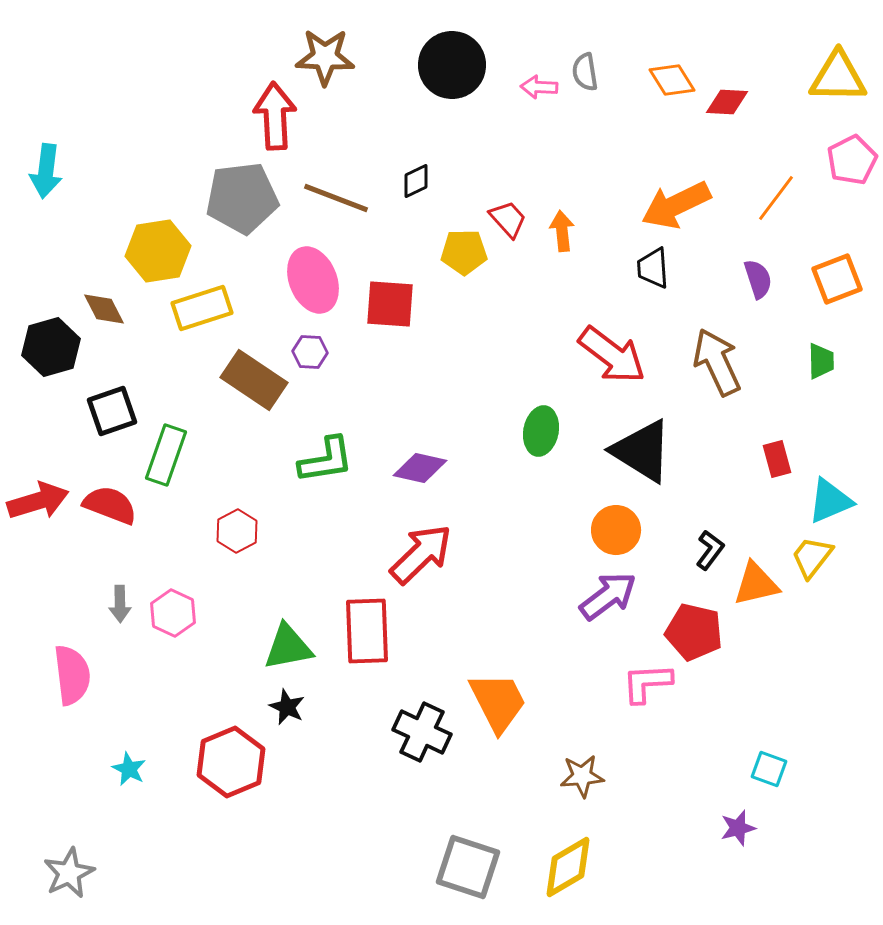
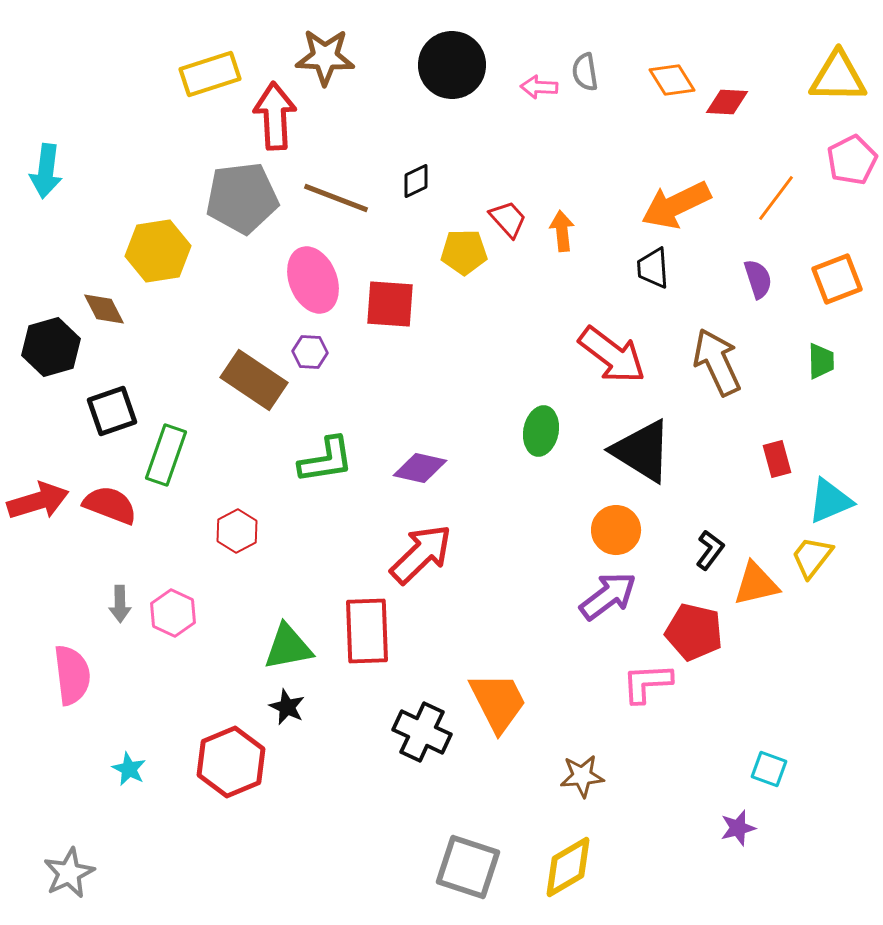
yellow rectangle at (202, 308): moved 8 px right, 234 px up
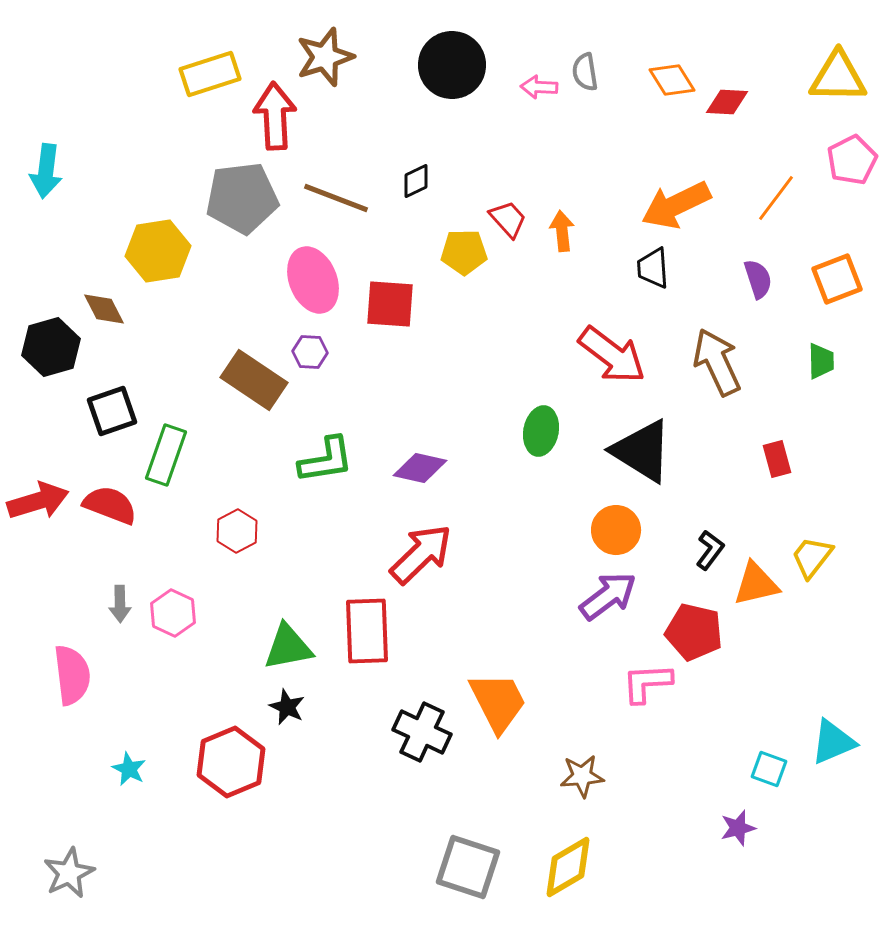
brown star at (325, 57): rotated 20 degrees counterclockwise
cyan triangle at (830, 501): moved 3 px right, 241 px down
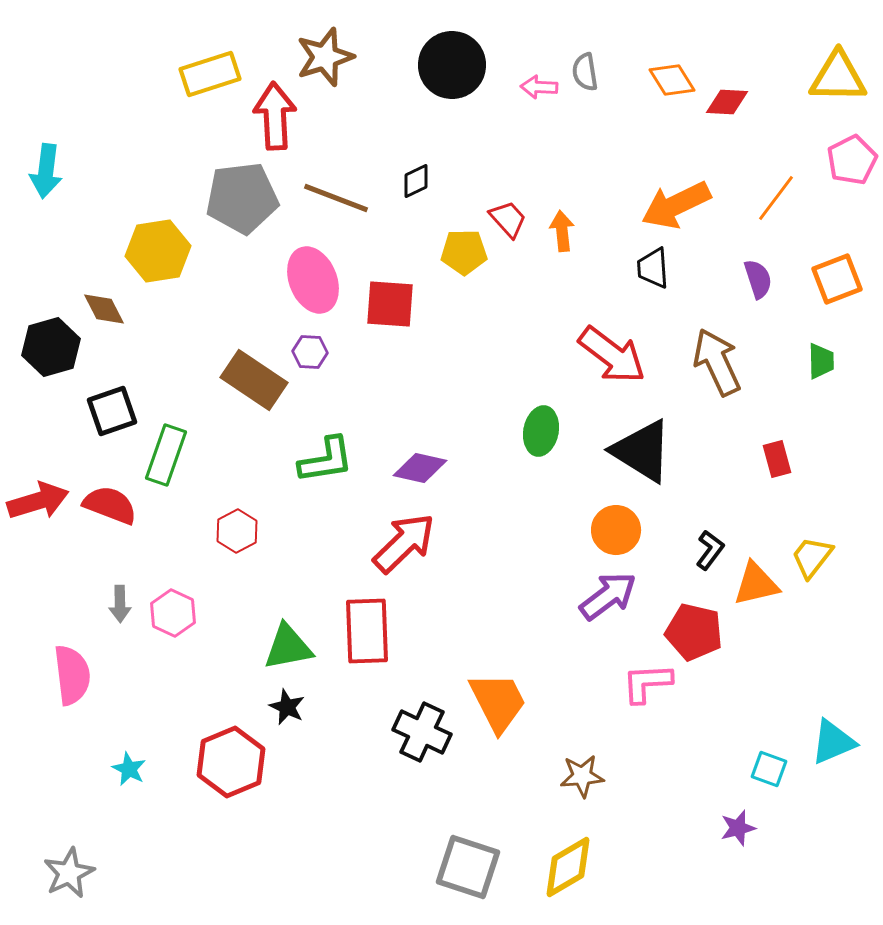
red arrow at (421, 554): moved 17 px left, 11 px up
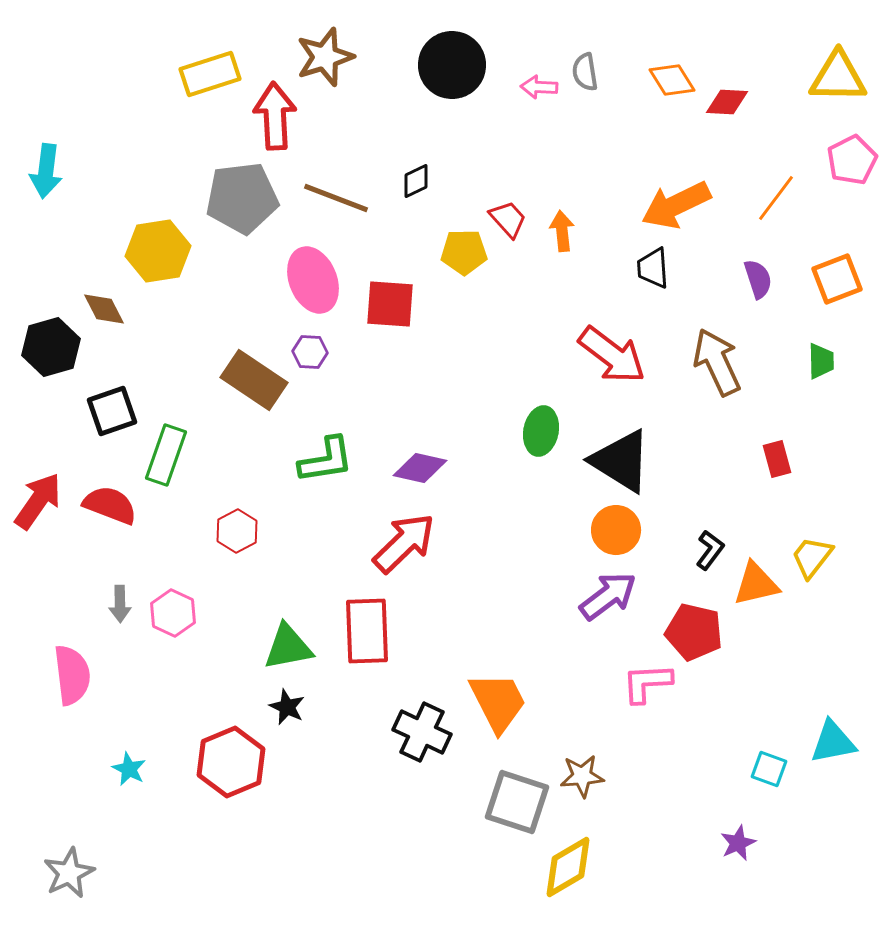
black triangle at (642, 451): moved 21 px left, 10 px down
red arrow at (38, 501): rotated 38 degrees counterclockwise
cyan triangle at (833, 742): rotated 12 degrees clockwise
purple star at (738, 828): moved 15 px down; rotated 9 degrees counterclockwise
gray square at (468, 867): moved 49 px right, 65 px up
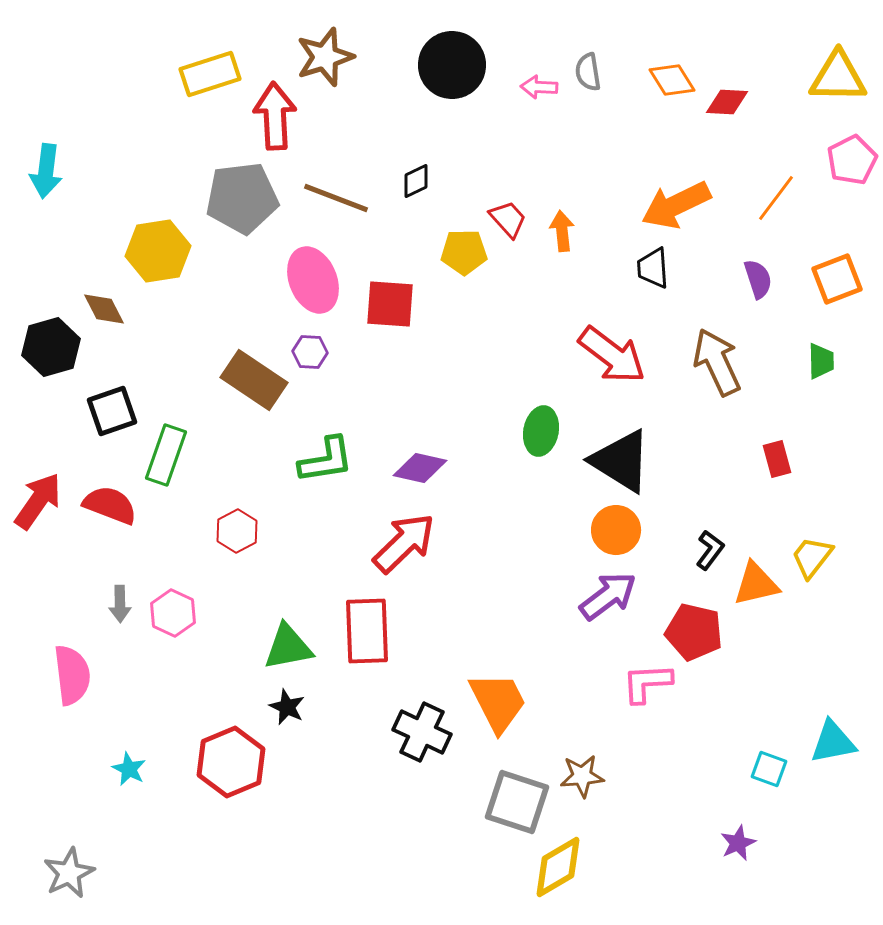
gray semicircle at (585, 72): moved 3 px right
yellow diamond at (568, 867): moved 10 px left
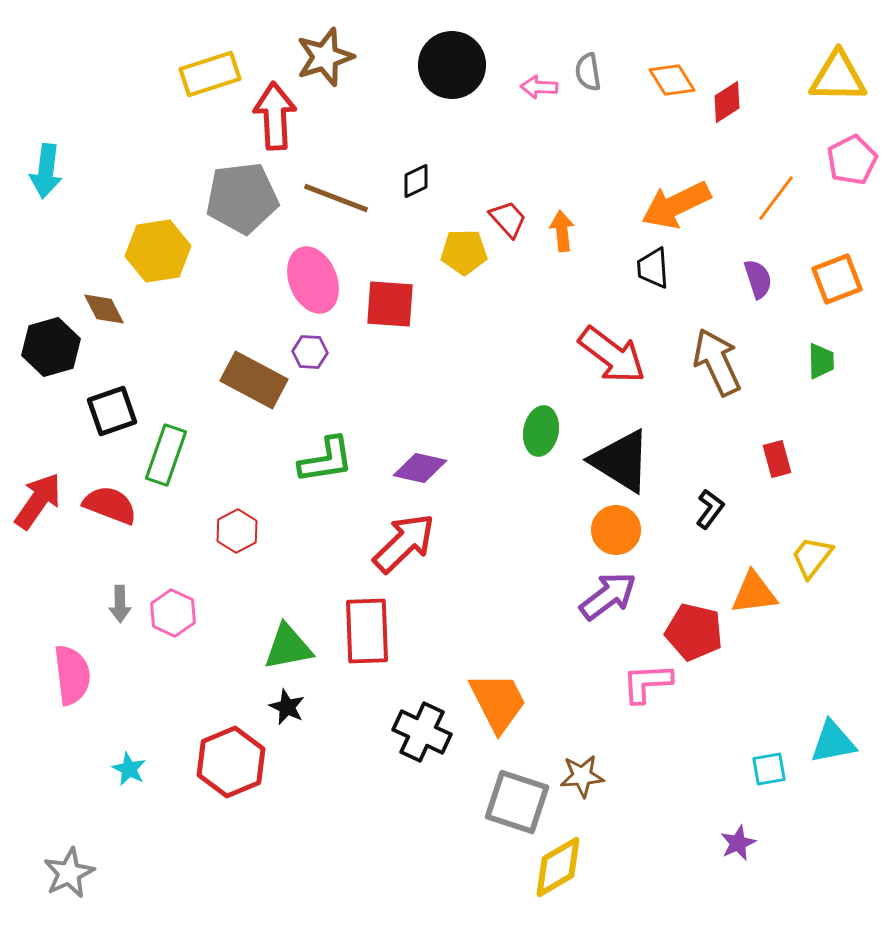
red diamond at (727, 102): rotated 36 degrees counterclockwise
brown rectangle at (254, 380): rotated 6 degrees counterclockwise
black L-shape at (710, 550): moved 41 px up
orange triangle at (756, 584): moved 2 px left, 9 px down; rotated 6 degrees clockwise
cyan square at (769, 769): rotated 30 degrees counterclockwise
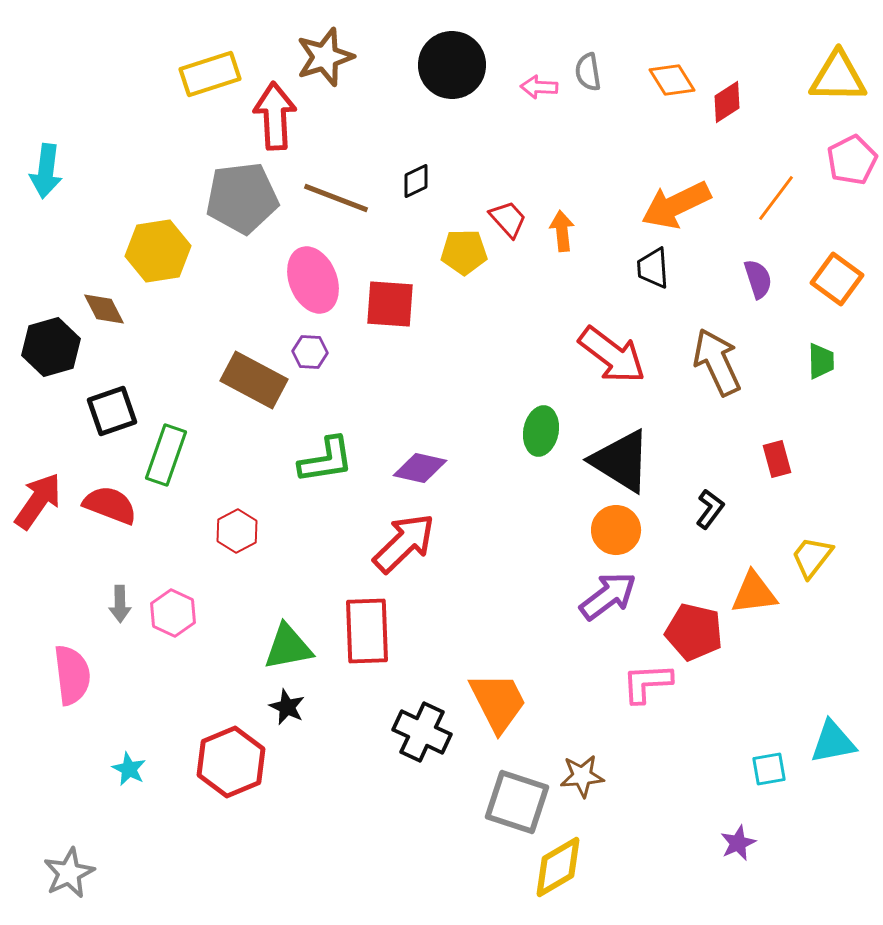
orange square at (837, 279): rotated 33 degrees counterclockwise
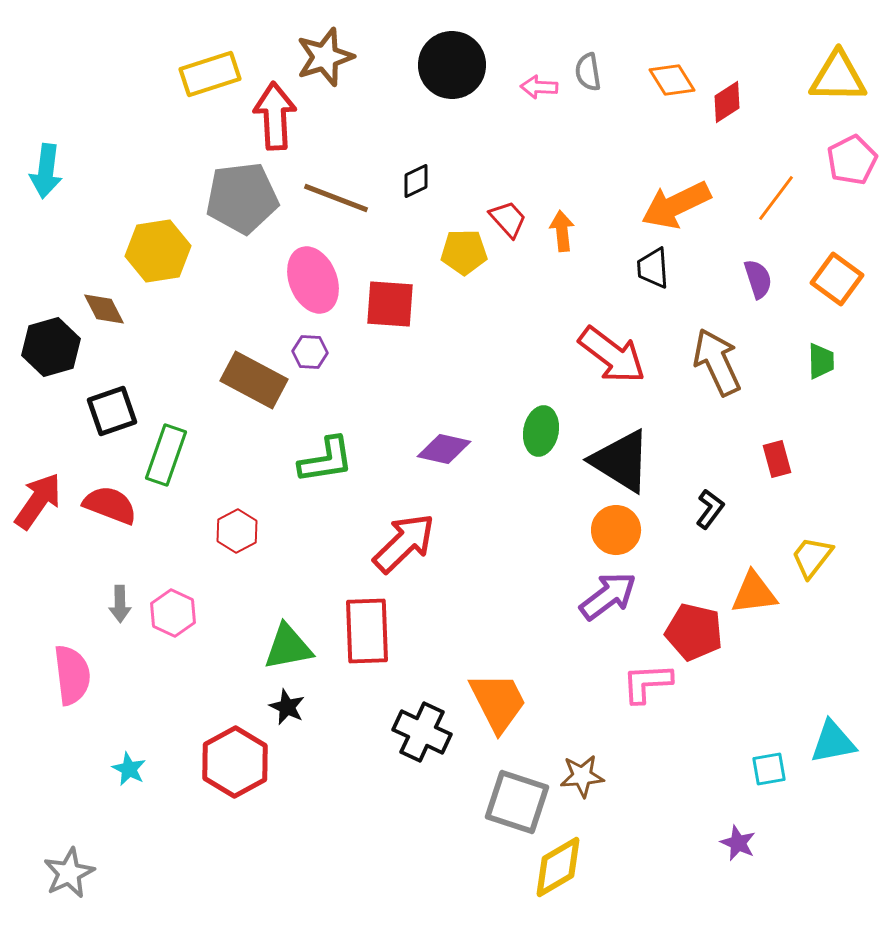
purple diamond at (420, 468): moved 24 px right, 19 px up
red hexagon at (231, 762): moved 4 px right; rotated 6 degrees counterclockwise
purple star at (738, 843): rotated 24 degrees counterclockwise
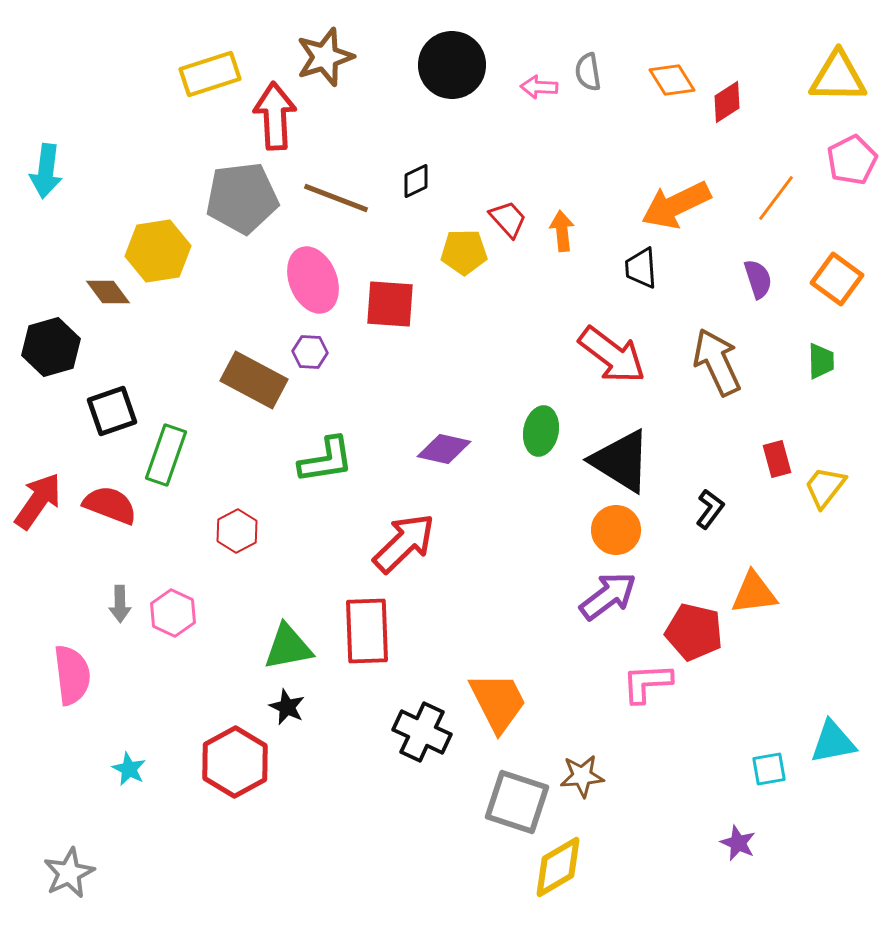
black trapezoid at (653, 268): moved 12 px left
brown diamond at (104, 309): moved 4 px right, 17 px up; rotated 9 degrees counterclockwise
yellow trapezoid at (812, 557): moved 13 px right, 70 px up
